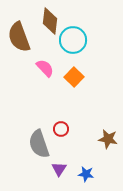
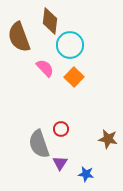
cyan circle: moved 3 px left, 5 px down
purple triangle: moved 1 px right, 6 px up
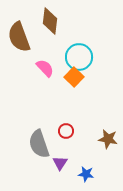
cyan circle: moved 9 px right, 12 px down
red circle: moved 5 px right, 2 px down
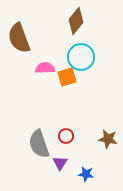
brown diamond: moved 26 px right; rotated 32 degrees clockwise
brown semicircle: moved 1 px down
cyan circle: moved 2 px right
pink semicircle: rotated 48 degrees counterclockwise
orange square: moved 7 px left; rotated 30 degrees clockwise
red circle: moved 5 px down
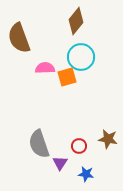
red circle: moved 13 px right, 10 px down
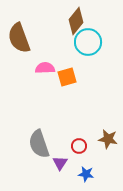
cyan circle: moved 7 px right, 15 px up
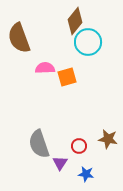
brown diamond: moved 1 px left
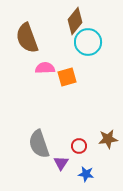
brown semicircle: moved 8 px right
brown star: rotated 18 degrees counterclockwise
purple triangle: moved 1 px right
